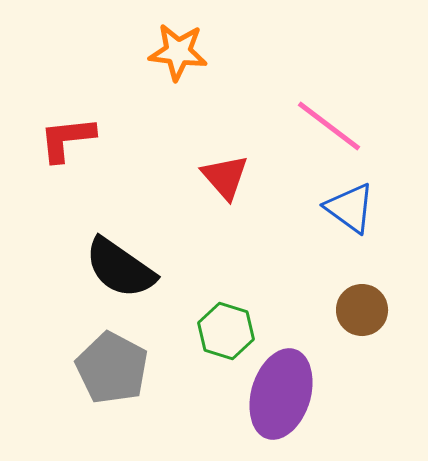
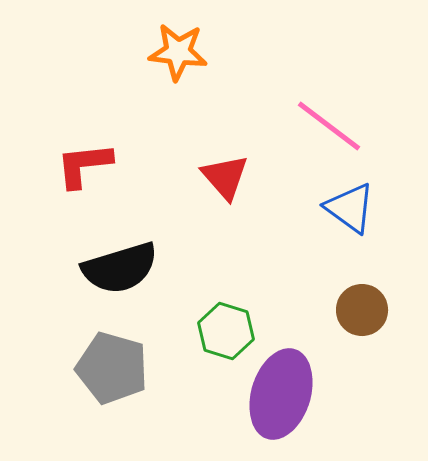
red L-shape: moved 17 px right, 26 px down
black semicircle: rotated 52 degrees counterclockwise
gray pentagon: rotated 12 degrees counterclockwise
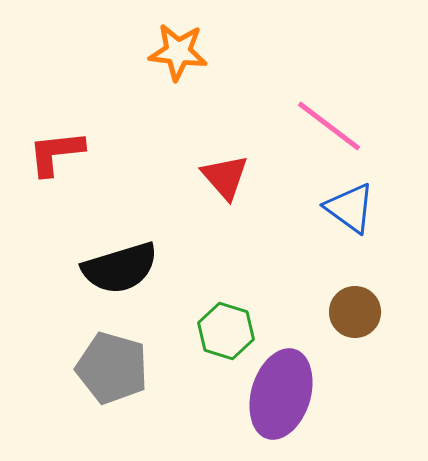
red L-shape: moved 28 px left, 12 px up
brown circle: moved 7 px left, 2 px down
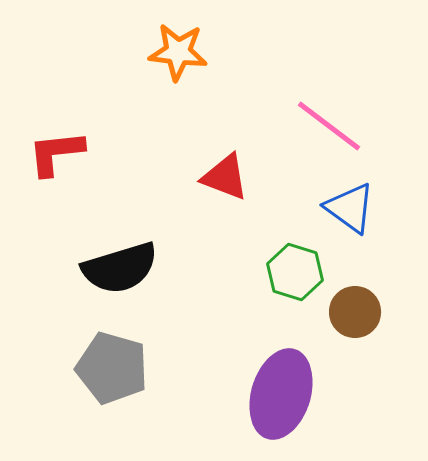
red triangle: rotated 28 degrees counterclockwise
green hexagon: moved 69 px right, 59 px up
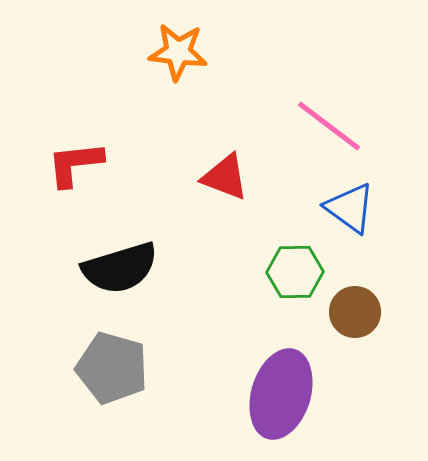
red L-shape: moved 19 px right, 11 px down
green hexagon: rotated 18 degrees counterclockwise
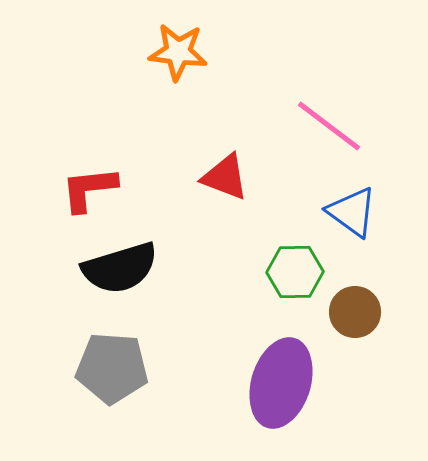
red L-shape: moved 14 px right, 25 px down
blue triangle: moved 2 px right, 4 px down
gray pentagon: rotated 12 degrees counterclockwise
purple ellipse: moved 11 px up
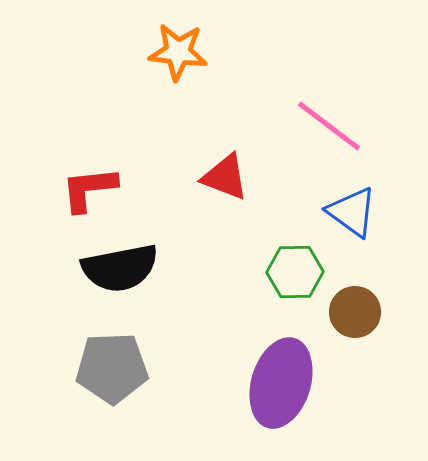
black semicircle: rotated 6 degrees clockwise
gray pentagon: rotated 6 degrees counterclockwise
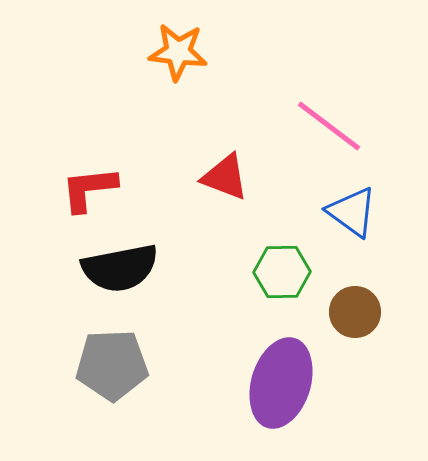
green hexagon: moved 13 px left
gray pentagon: moved 3 px up
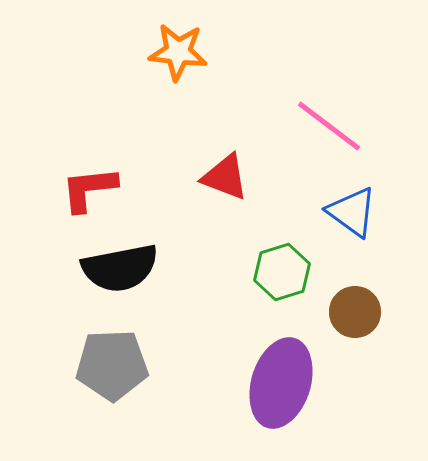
green hexagon: rotated 16 degrees counterclockwise
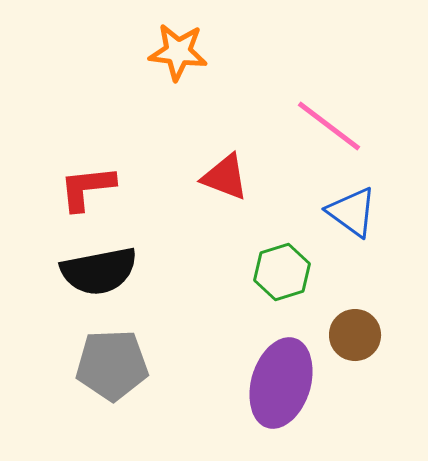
red L-shape: moved 2 px left, 1 px up
black semicircle: moved 21 px left, 3 px down
brown circle: moved 23 px down
